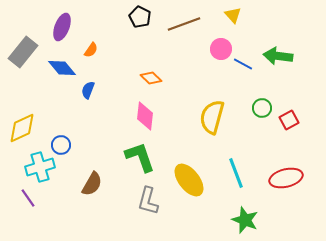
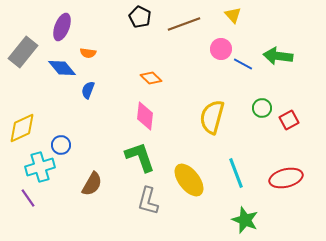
orange semicircle: moved 3 px left, 3 px down; rotated 63 degrees clockwise
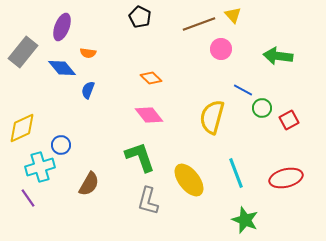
brown line: moved 15 px right
blue line: moved 26 px down
pink diamond: moved 4 px right, 1 px up; rotated 44 degrees counterclockwise
brown semicircle: moved 3 px left
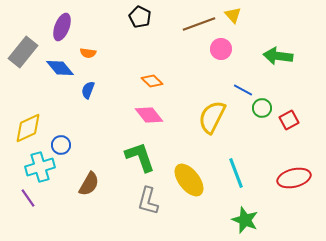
blue diamond: moved 2 px left
orange diamond: moved 1 px right, 3 px down
yellow semicircle: rotated 12 degrees clockwise
yellow diamond: moved 6 px right
red ellipse: moved 8 px right
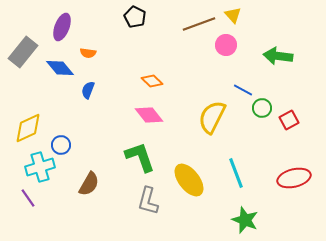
black pentagon: moved 5 px left
pink circle: moved 5 px right, 4 px up
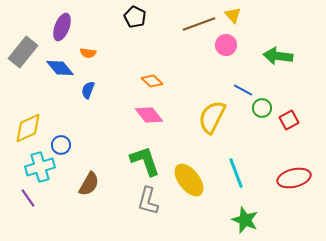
green L-shape: moved 5 px right, 4 px down
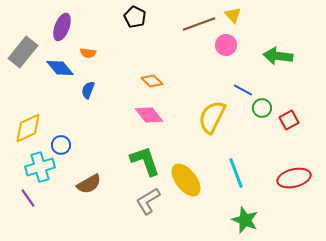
yellow ellipse: moved 3 px left
brown semicircle: rotated 30 degrees clockwise
gray L-shape: rotated 44 degrees clockwise
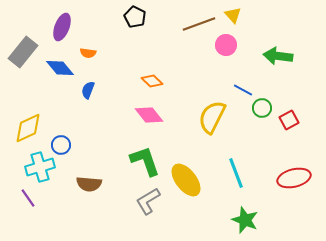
brown semicircle: rotated 35 degrees clockwise
